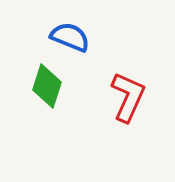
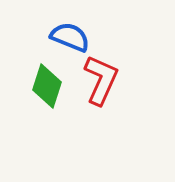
red L-shape: moved 27 px left, 17 px up
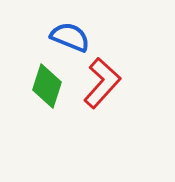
red L-shape: moved 1 px right, 3 px down; rotated 18 degrees clockwise
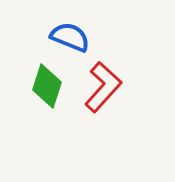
red L-shape: moved 1 px right, 4 px down
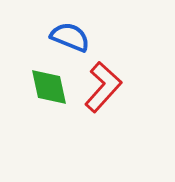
green diamond: moved 2 px right, 1 px down; rotated 30 degrees counterclockwise
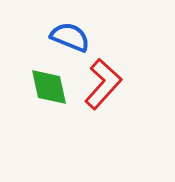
red L-shape: moved 3 px up
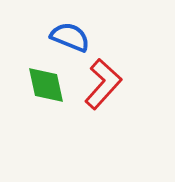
green diamond: moved 3 px left, 2 px up
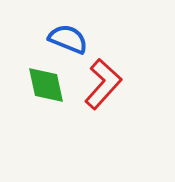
blue semicircle: moved 2 px left, 2 px down
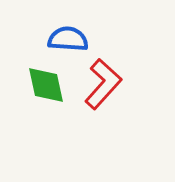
blue semicircle: rotated 18 degrees counterclockwise
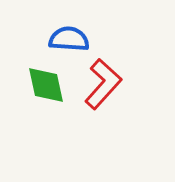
blue semicircle: moved 1 px right
